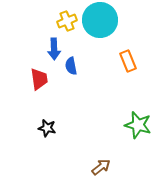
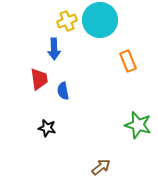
blue semicircle: moved 8 px left, 25 px down
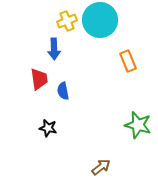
black star: moved 1 px right
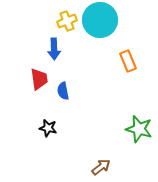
green star: moved 1 px right, 4 px down
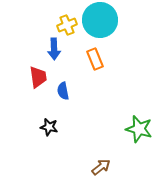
yellow cross: moved 4 px down
orange rectangle: moved 33 px left, 2 px up
red trapezoid: moved 1 px left, 2 px up
black star: moved 1 px right, 1 px up
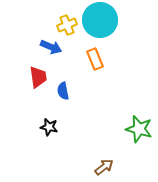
blue arrow: moved 3 px left, 2 px up; rotated 65 degrees counterclockwise
brown arrow: moved 3 px right
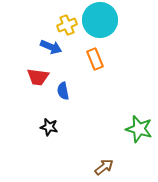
red trapezoid: rotated 105 degrees clockwise
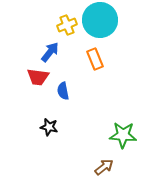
blue arrow: moved 1 px left, 5 px down; rotated 75 degrees counterclockwise
green star: moved 16 px left, 6 px down; rotated 12 degrees counterclockwise
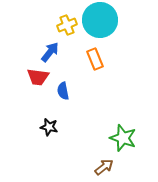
green star: moved 3 px down; rotated 16 degrees clockwise
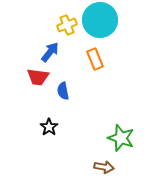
black star: rotated 24 degrees clockwise
green star: moved 2 px left
brown arrow: rotated 48 degrees clockwise
